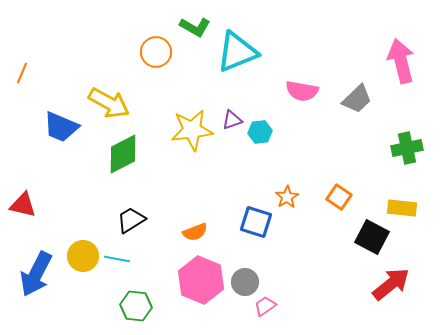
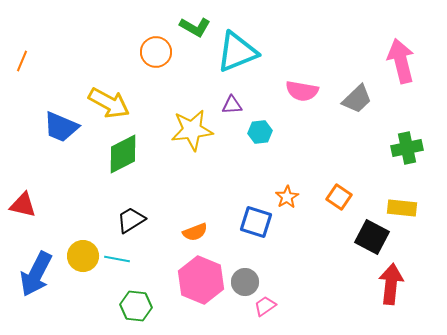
orange line: moved 12 px up
purple triangle: moved 15 px up; rotated 15 degrees clockwise
red arrow: rotated 45 degrees counterclockwise
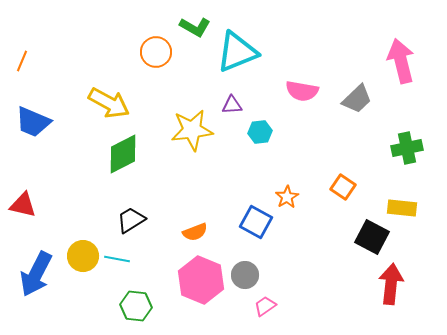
blue trapezoid: moved 28 px left, 5 px up
orange square: moved 4 px right, 10 px up
blue square: rotated 12 degrees clockwise
gray circle: moved 7 px up
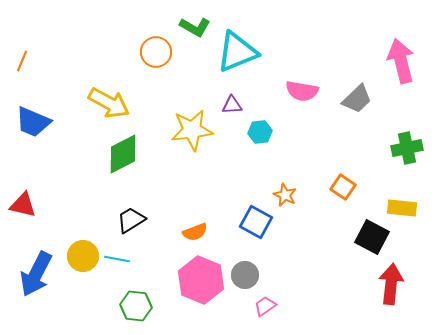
orange star: moved 2 px left, 2 px up; rotated 15 degrees counterclockwise
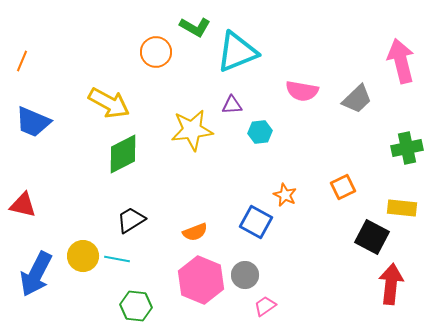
orange square: rotated 30 degrees clockwise
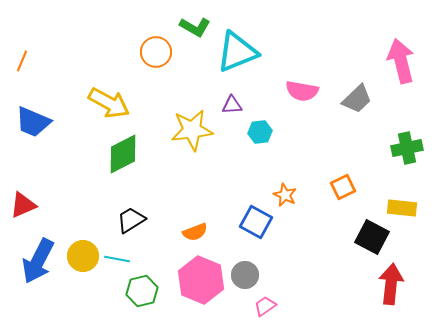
red triangle: rotated 36 degrees counterclockwise
blue arrow: moved 2 px right, 13 px up
green hexagon: moved 6 px right, 15 px up; rotated 20 degrees counterclockwise
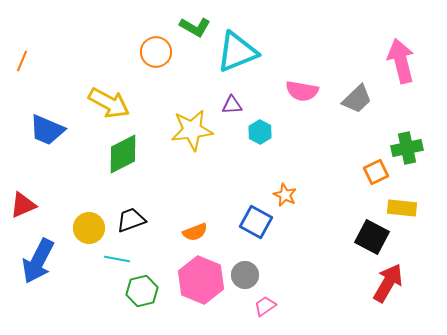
blue trapezoid: moved 14 px right, 8 px down
cyan hexagon: rotated 25 degrees counterclockwise
orange square: moved 33 px right, 15 px up
black trapezoid: rotated 12 degrees clockwise
yellow circle: moved 6 px right, 28 px up
red arrow: moved 3 px left, 1 px up; rotated 24 degrees clockwise
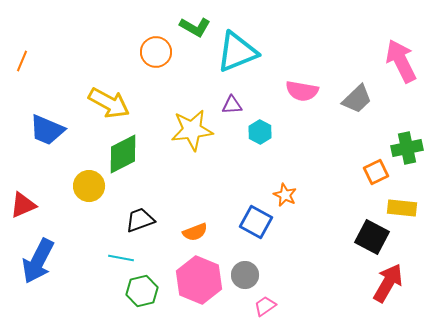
pink arrow: rotated 12 degrees counterclockwise
black trapezoid: moved 9 px right
yellow circle: moved 42 px up
cyan line: moved 4 px right, 1 px up
pink hexagon: moved 2 px left
